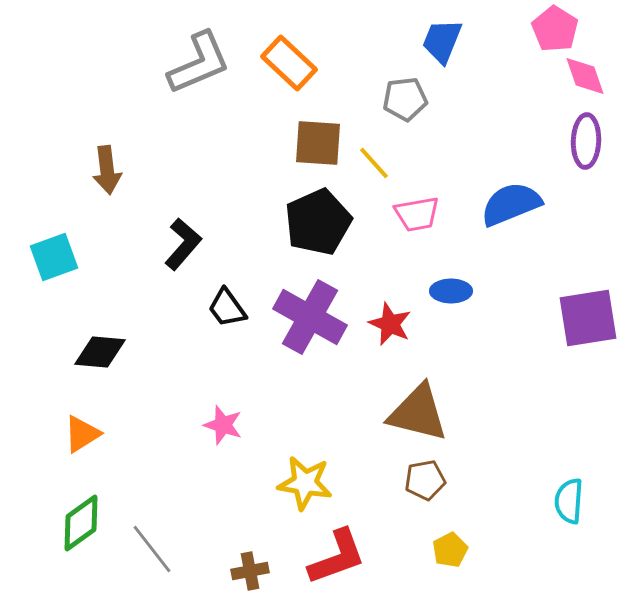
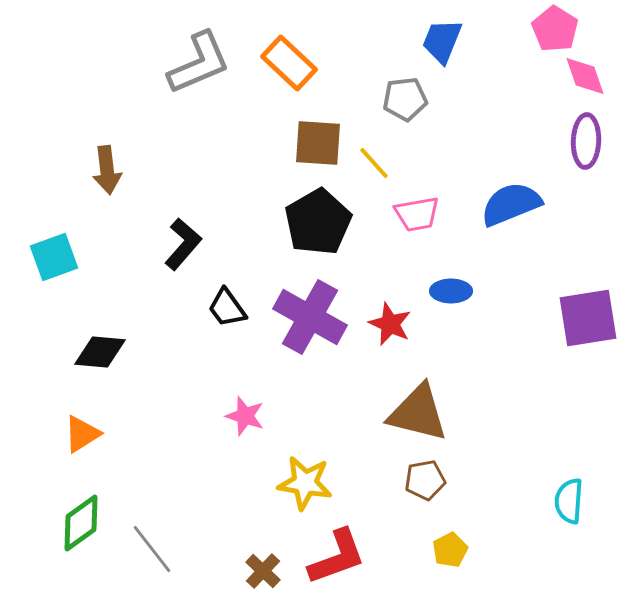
black pentagon: rotated 6 degrees counterclockwise
pink star: moved 22 px right, 9 px up
brown cross: moved 13 px right; rotated 36 degrees counterclockwise
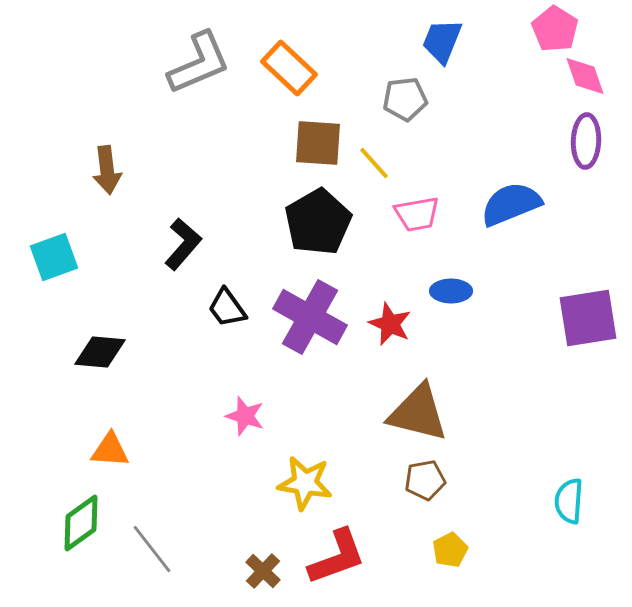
orange rectangle: moved 5 px down
orange triangle: moved 28 px right, 16 px down; rotated 36 degrees clockwise
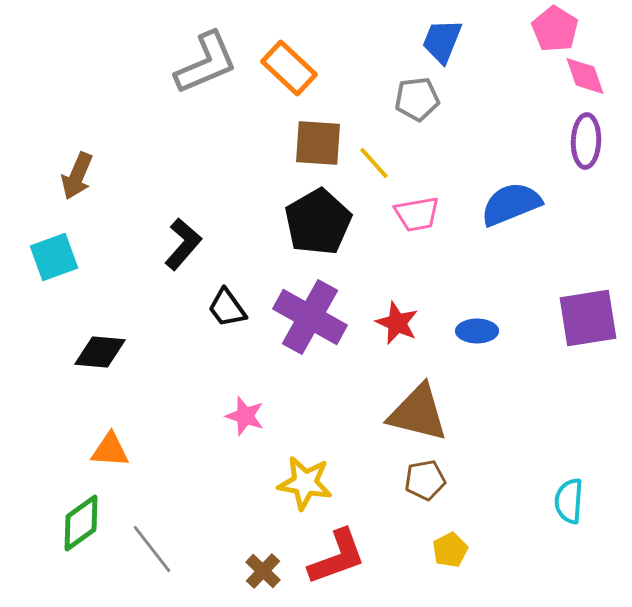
gray L-shape: moved 7 px right
gray pentagon: moved 12 px right
brown arrow: moved 30 px left, 6 px down; rotated 30 degrees clockwise
blue ellipse: moved 26 px right, 40 px down
red star: moved 7 px right, 1 px up
